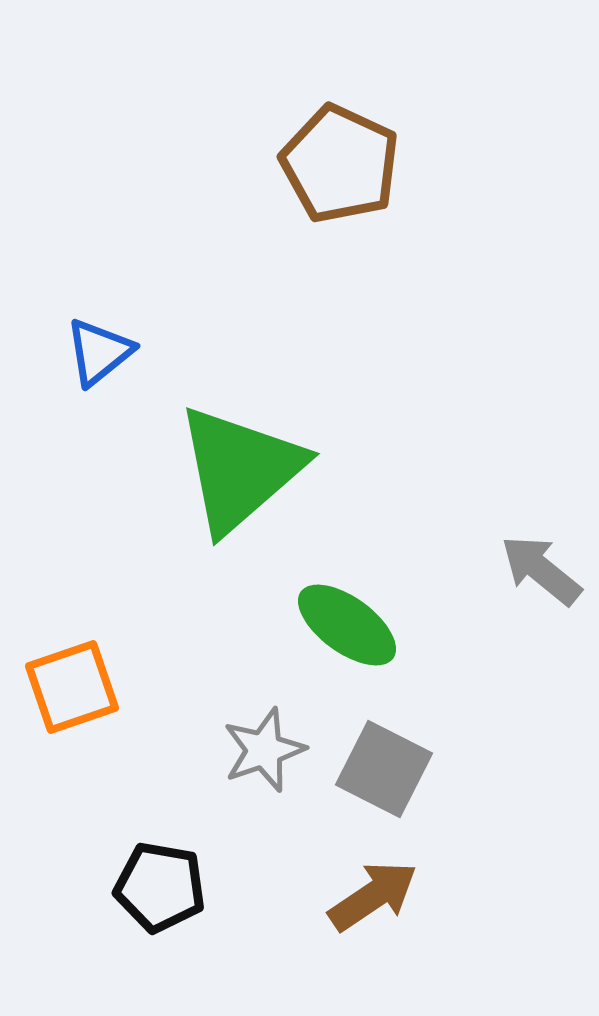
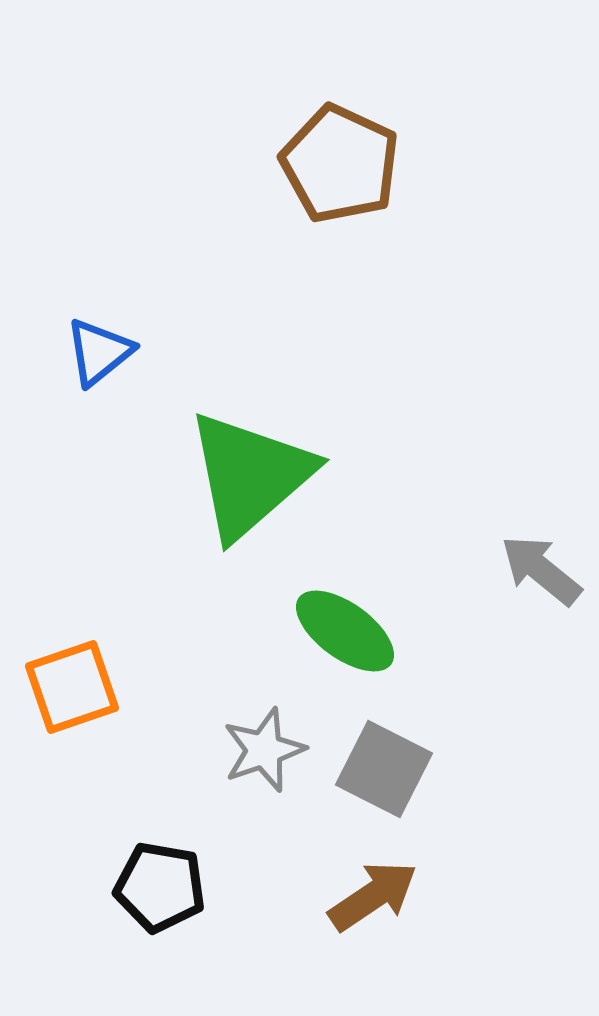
green triangle: moved 10 px right, 6 px down
green ellipse: moved 2 px left, 6 px down
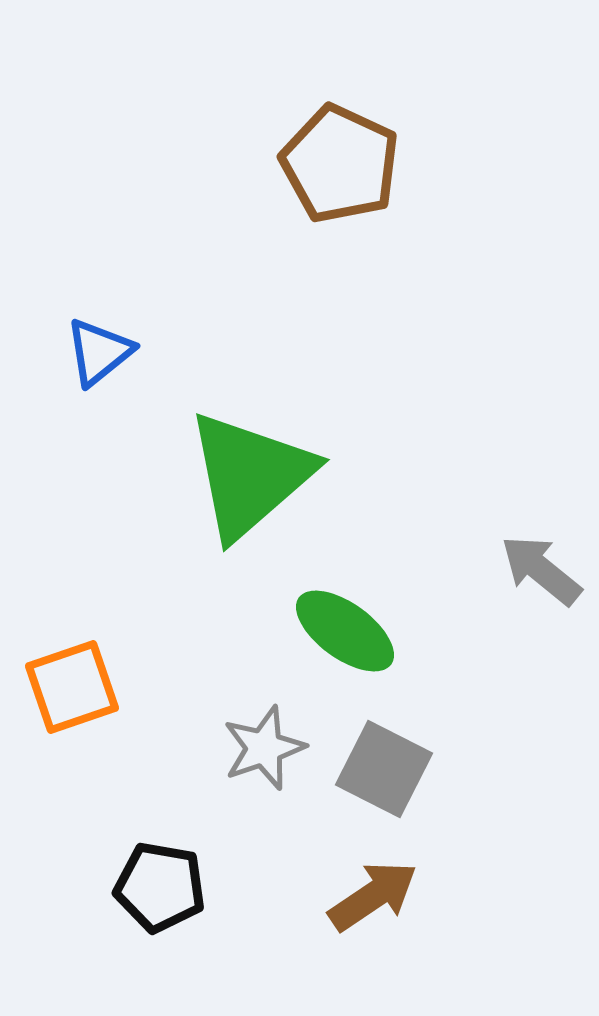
gray star: moved 2 px up
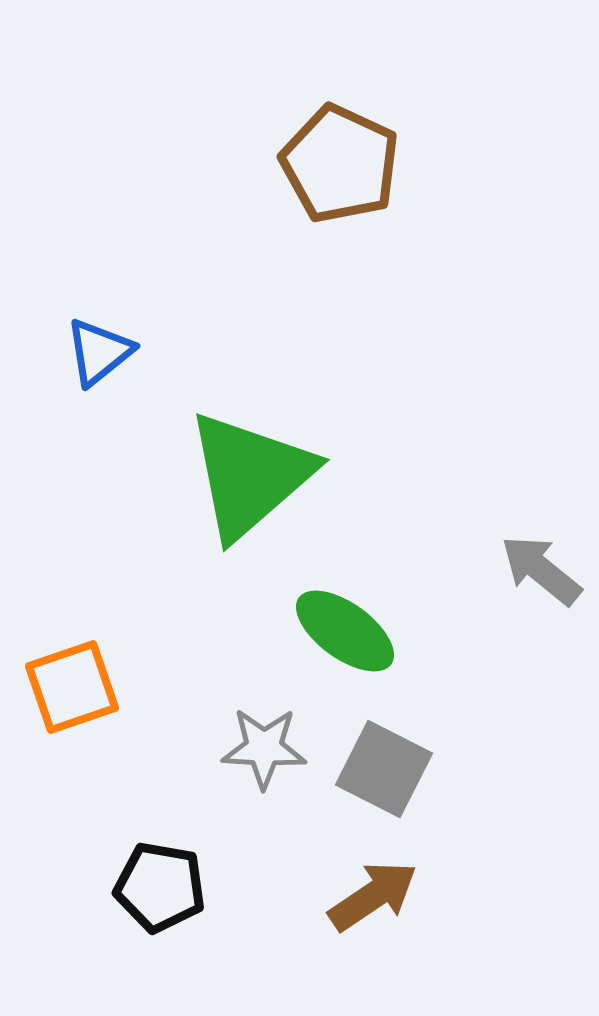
gray star: rotated 22 degrees clockwise
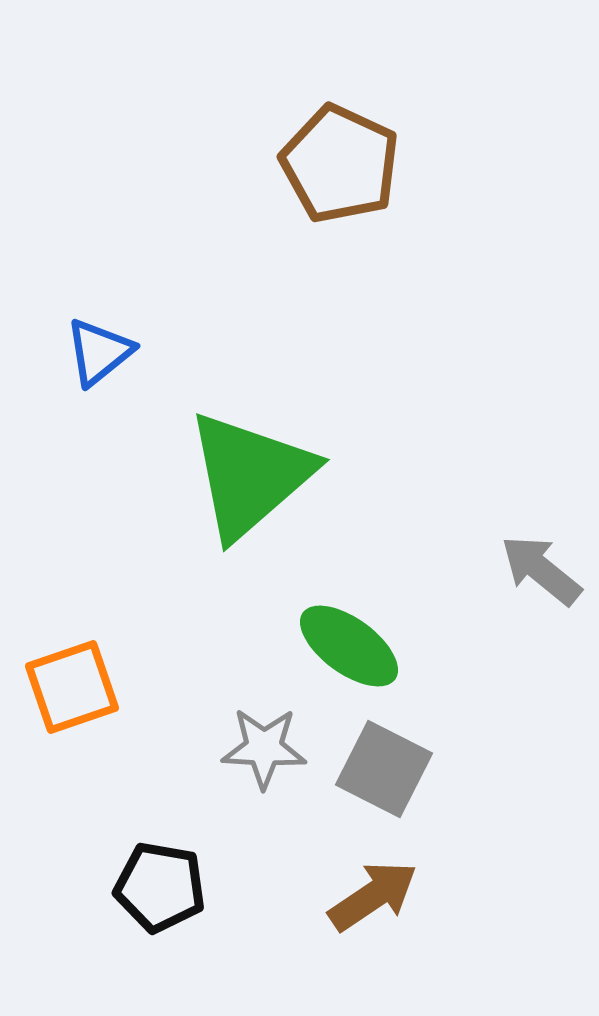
green ellipse: moved 4 px right, 15 px down
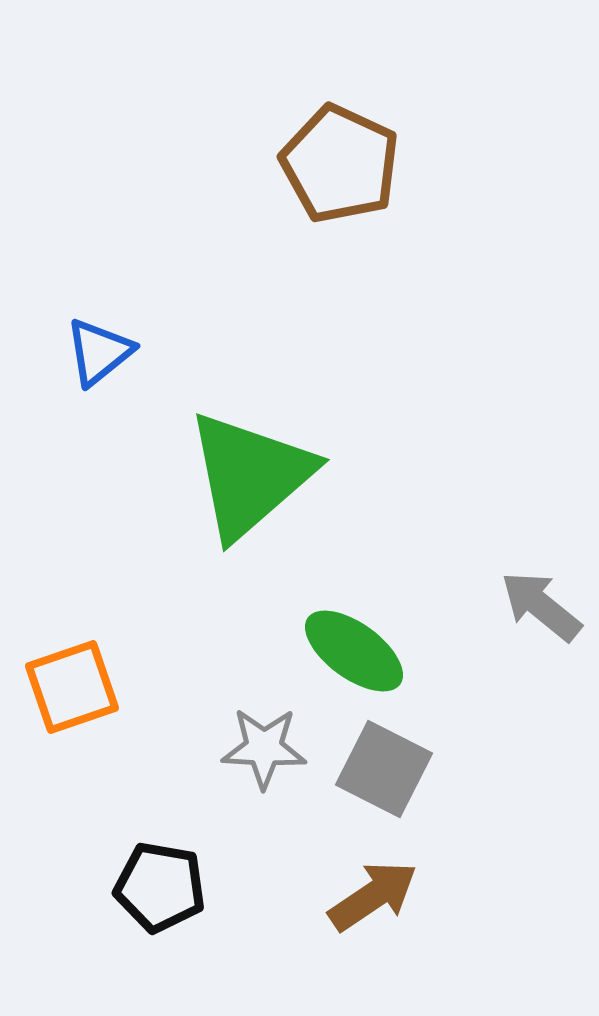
gray arrow: moved 36 px down
green ellipse: moved 5 px right, 5 px down
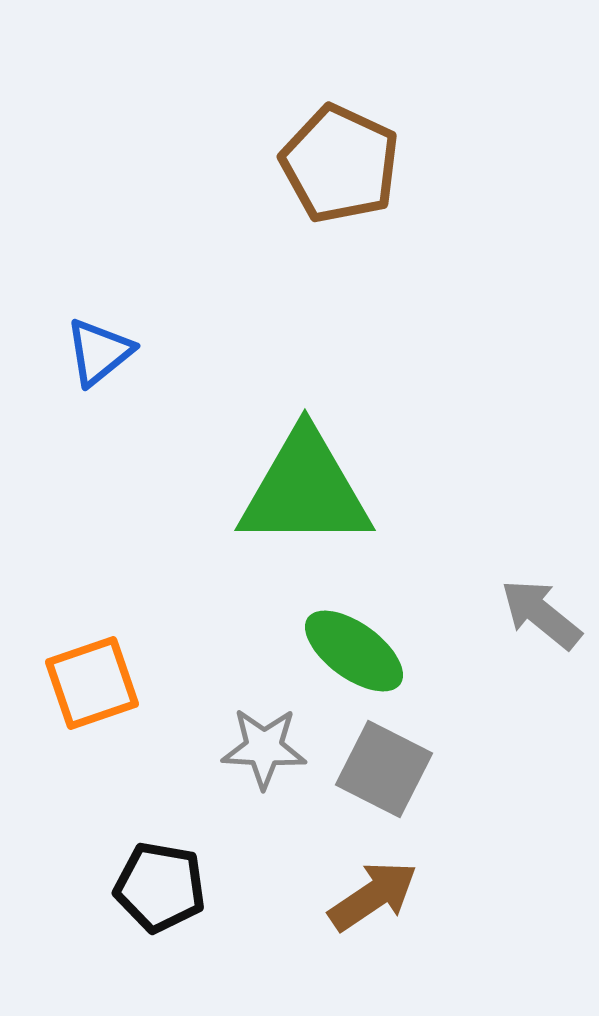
green triangle: moved 55 px right, 15 px down; rotated 41 degrees clockwise
gray arrow: moved 8 px down
orange square: moved 20 px right, 4 px up
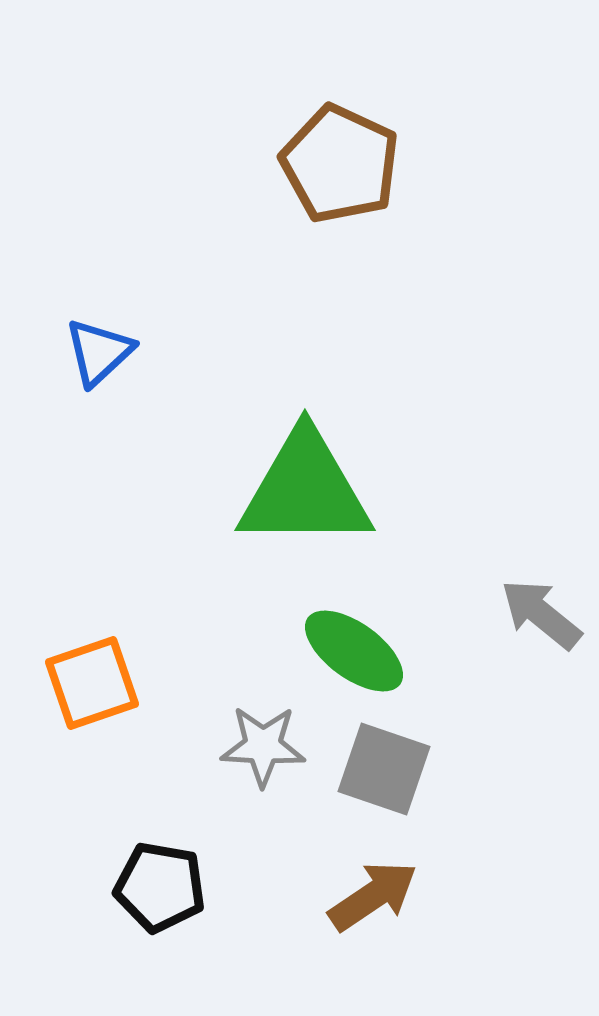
blue triangle: rotated 4 degrees counterclockwise
gray star: moved 1 px left, 2 px up
gray square: rotated 8 degrees counterclockwise
